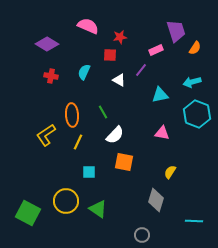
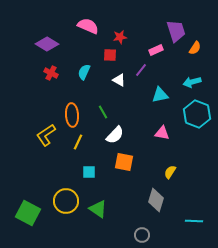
red cross: moved 3 px up; rotated 16 degrees clockwise
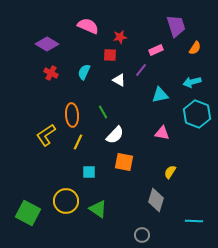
purple trapezoid: moved 5 px up
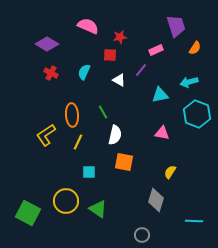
cyan arrow: moved 3 px left
white semicircle: rotated 30 degrees counterclockwise
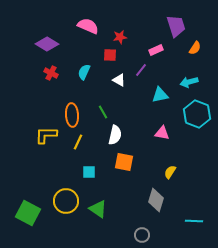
yellow L-shape: rotated 35 degrees clockwise
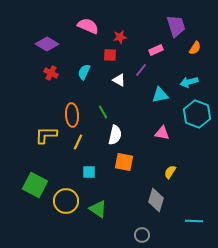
green square: moved 7 px right, 28 px up
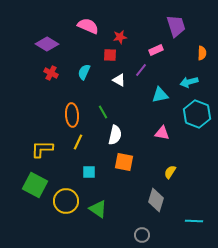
orange semicircle: moved 7 px right, 5 px down; rotated 32 degrees counterclockwise
yellow L-shape: moved 4 px left, 14 px down
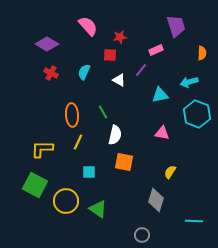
pink semicircle: rotated 25 degrees clockwise
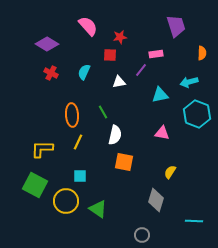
pink rectangle: moved 4 px down; rotated 16 degrees clockwise
white triangle: moved 2 px down; rotated 40 degrees counterclockwise
cyan square: moved 9 px left, 4 px down
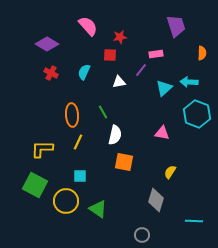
cyan arrow: rotated 18 degrees clockwise
cyan triangle: moved 4 px right, 7 px up; rotated 30 degrees counterclockwise
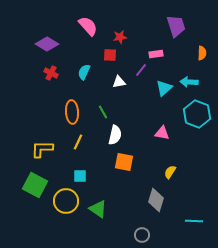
orange ellipse: moved 3 px up
